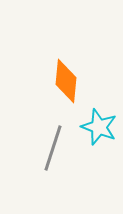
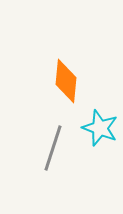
cyan star: moved 1 px right, 1 px down
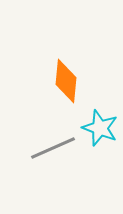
gray line: rotated 48 degrees clockwise
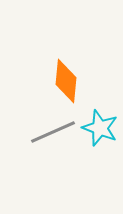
gray line: moved 16 px up
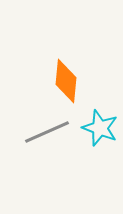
gray line: moved 6 px left
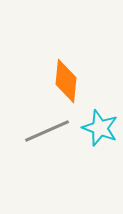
gray line: moved 1 px up
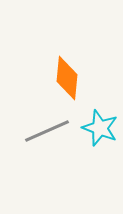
orange diamond: moved 1 px right, 3 px up
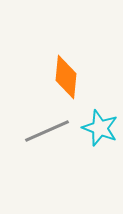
orange diamond: moved 1 px left, 1 px up
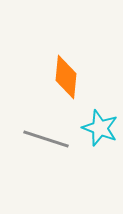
gray line: moved 1 px left, 8 px down; rotated 42 degrees clockwise
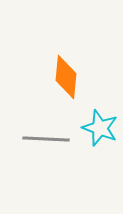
gray line: rotated 15 degrees counterclockwise
